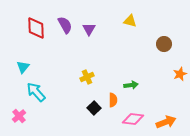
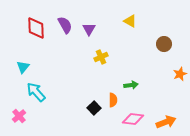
yellow triangle: rotated 16 degrees clockwise
yellow cross: moved 14 px right, 20 px up
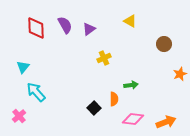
purple triangle: rotated 24 degrees clockwise
yellow cross: moved 3 px right, 1 px down
orange semicircle: moved 1 px right, 1 px up
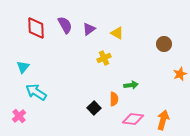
yellow triangle: moved 13 px left, 12 px down
cyan arrow: rotated 15 degrees counterclockwise
orange arrow: moved 3 px left, 2 px up; rotated 54 degrees counterclockwise
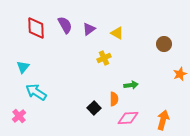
pink diamond: moved 5 px left, 1 px up; rotated 10 degrees counterclockwise
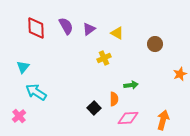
purple semicircle: moved 1 px right, 1 px down
brown circle: moved 9 px left
